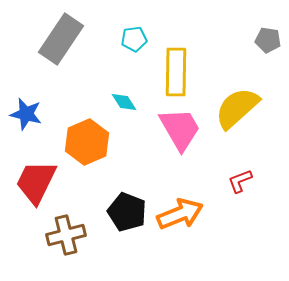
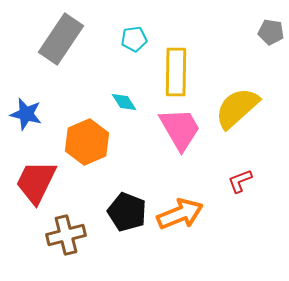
gray pentagon: moved 3 px right, 8 px up
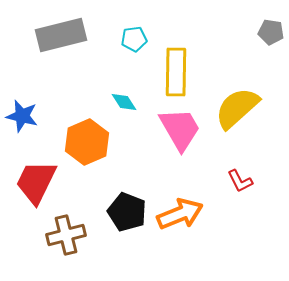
gray rectangle: moved 4 px up; rotated 42 degrees clockwise
blue star: moved 4 px left, 2 px down
red L-shape: rotated 96 degrees counterclockwise
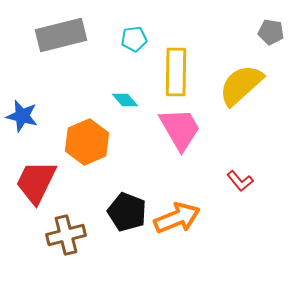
cyan diamond: moved 1 px right, 2 px up; rotated 8 degrees counterclockwise
yellow semicircle: moved 4 px right, 23 px up
red L-shape: rotated 12 degrees counterclockwise
orange arrow: moved 3 px left, 4 px down
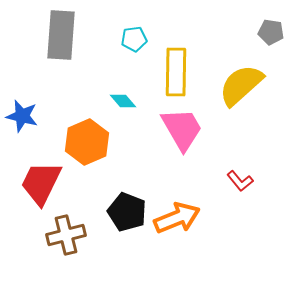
gray rectangle: rotated 72 degrees counterclockwise
cyan diamond: moved 2 px left, 1 px down
pink trapezoid: moved 2 px right
red trapezoid: moved 5 px right, 1 px down
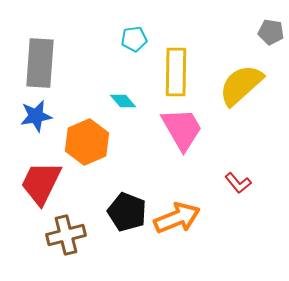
gray rectangle: moved 21 px left, 28 px down
blue star: moved 14 px right; rotated 24 degrees counterclockwise
red L-shape: moved 2 px left, 2 px down
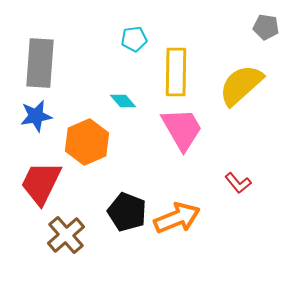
gray pentagon: moved 5 px left, 5 px up
brown cross: rotated 27 degrees counterclockwise
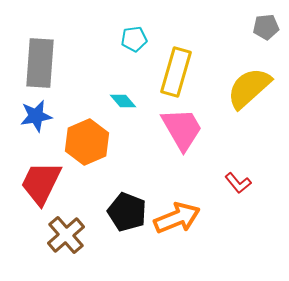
gray pentagon: rotated 15 degrees counterclockwise
yellow rectangle: rotated 15 degrees clockwise
yellow semicircle: moved 8 px right, 3 px down
